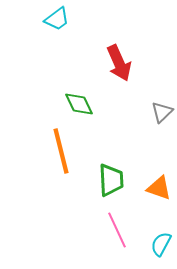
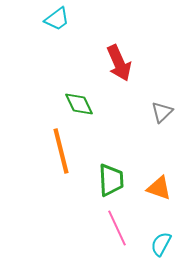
pink line: moved 2 px up
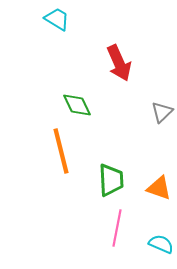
cyan trapezoid: rotated 112 degrees counterclockwise
green diamond: moved 2 px left, 1 px down
pink line: rotated 36 degrees clockwise
cyan semicircle: rotated 85 degrees clockwise
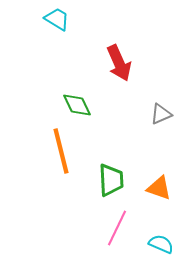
gray triangle: moved 1 px left, 2 px down; rotated 20 degrees clockwise
pink line: rotated 15 degrees clockwise
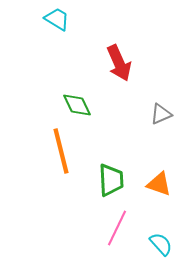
orange triangle: moved 4 px up
cyan semicircle: rotated 25 degrees clockwise
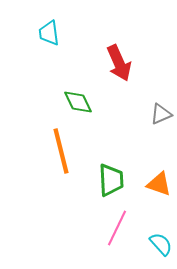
cyan trapezoid: moved 8 px left, 14 px down; rotated 128 degrees counterclockwise
green diamond: moved 1 px right, 3 px up
